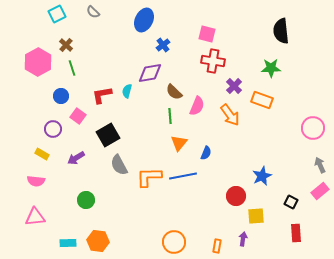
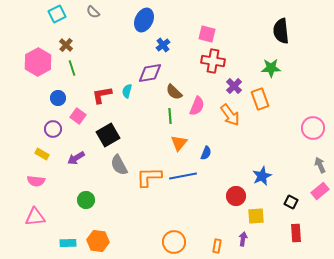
blue circle at (61, 96): moved 3 px left, 2 px down
orange rectangle at (262, 100): moved 2 px left, 1 px up; rotated 50 degrees clockwise
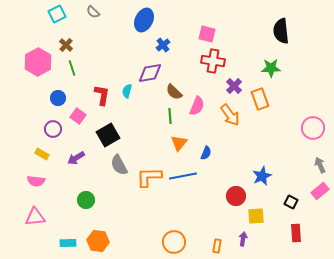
red L-shape at (102, 95): rotated 110 degrees clockwise
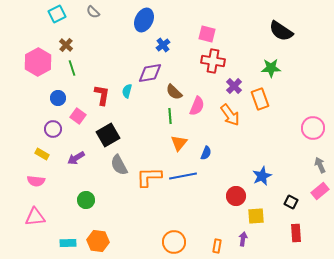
black semicircle at (281, 31): rotated 50 degrees counterclockwise
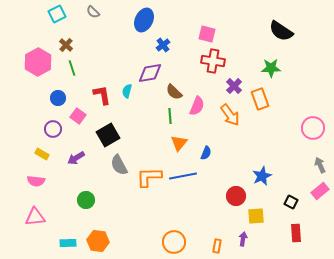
red L-shape at (102, 95): rotated 20 degrees counterclockwise
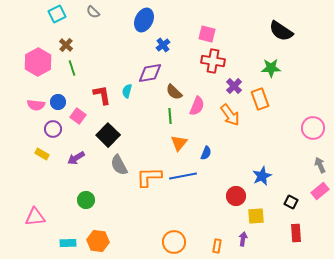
blue circle at (58, 98): moved 4 px down
black square at (108, 135): rotated 15 degrees counterclockwise
pink semicircle at (36, 181): moved 76 px up
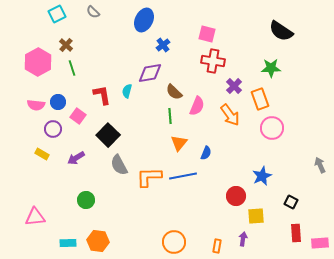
pink circle at (313, 128): moved 41 px left
pink rectangle at (320, 191): moved 52 px down; rotated 36 degrees clockwise
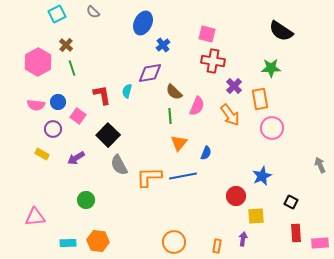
blue ellipse at (144, 20): moved 1 px left, 3 px down
orange rectangle at (260, 99): rotated 10 degrees clockwise
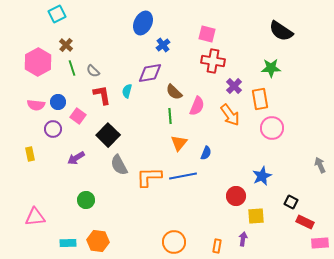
gray semicircle at (93, 12): moved 59 px down
yellow rectangle at (42, 154): moved 12 px left; rotated 48 degrees clockwise
red rectangle at (296, 233): moved 9 px right, 11 px up; rotated 60 degrees counterclockwise
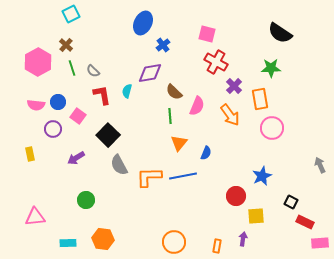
cyan square at (57, 14): moved 14 px right
black semicircle at (281, 31): moved 1 px left, 2 px down
red cross at (213, 61): moved 3 px right, 1 px down; rotated 20 degrees clockwise
orange hexagon at (98, 241): moved 5 px right, 2 px up
